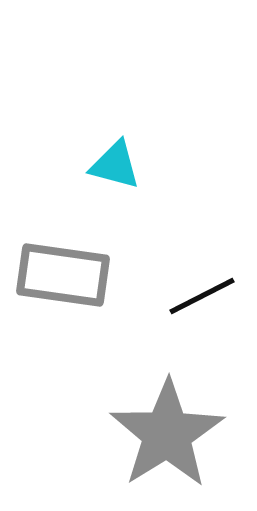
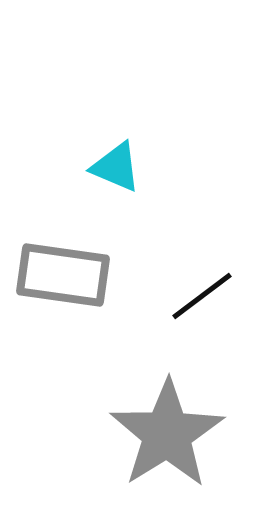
cyan triangle: moved 1 px right, 2 px down; rotated 8 degrees clockwise
black line: rotated 10 degrees counterclockwise
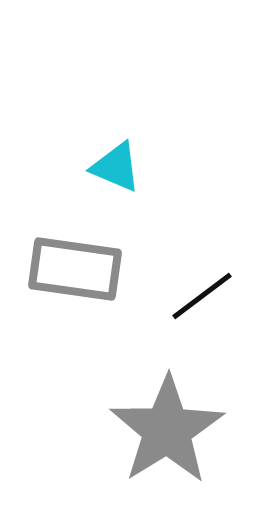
gray rectangle: moved 12 px right, 6 px up
gray star: moved 4 px up
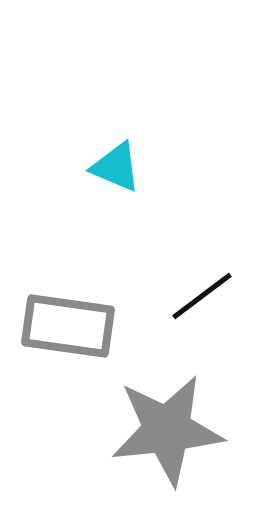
gray rectangle: moved 7 px left, 57 px down
gray star: rotated 26 degrees clockwise
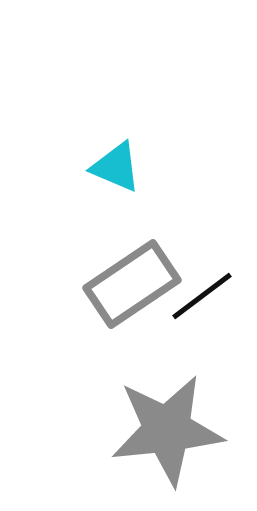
gray rectangle: moved 64 px right, 42 px up; rotated 42 degrees counterclockwise
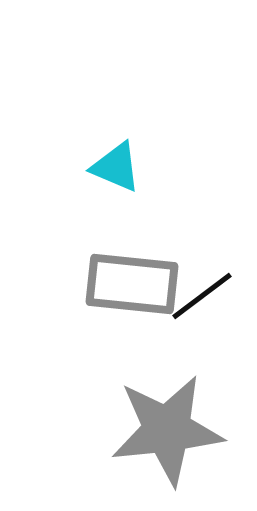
gray rectangle: rotated 40 degrees clockwise
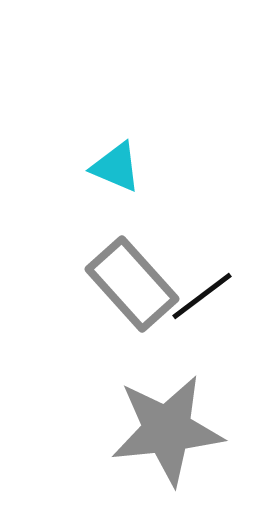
gray rectangle: rotated 42 degrees clockwise
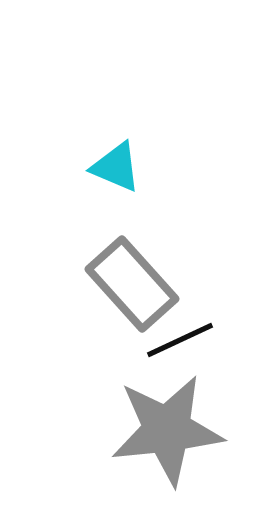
black line: moved 22 px left, 44 px down; rotated 12 degrees clockwise
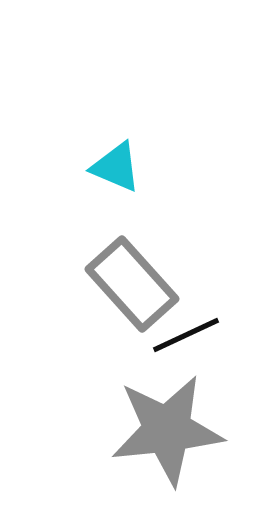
black line: moved 6 px right, 5 px up
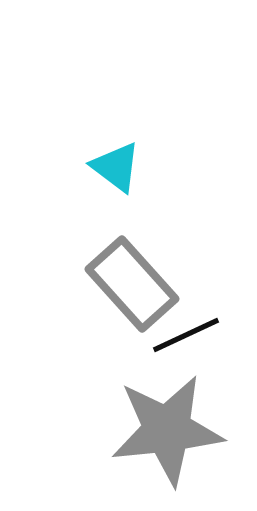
cyan triangle: rotated 14 degrees clockwise
